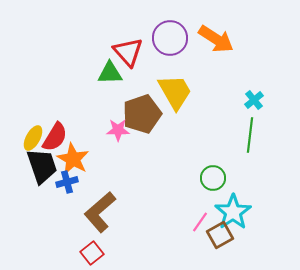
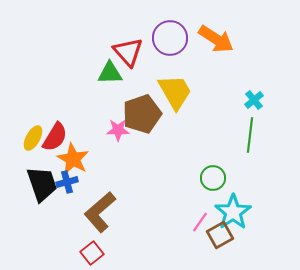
black trapezoid: moved 18 px down
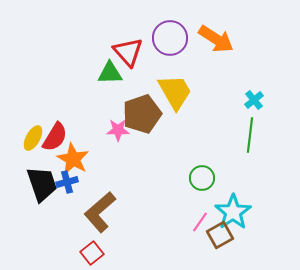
green circle: moved 11 px left
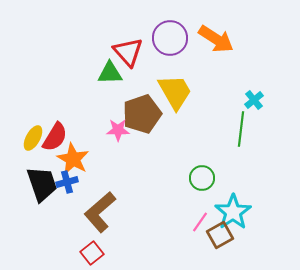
green line: moved 9 px left, 6 px up
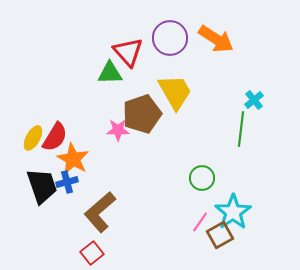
black trapezoid: moved 2 px down
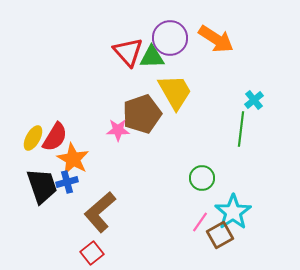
green triangle: moved 42 px right, 16 px up
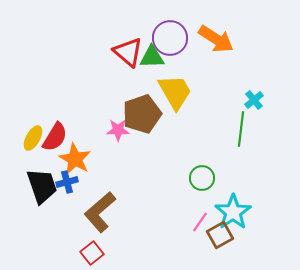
red triangle: rotated 8 degrees counterclockwise
orange star: moved 2 px right
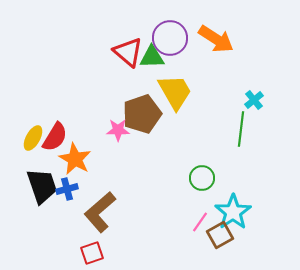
blue cross: moved 7 px down
red square: rotated 20 degrees clockwise
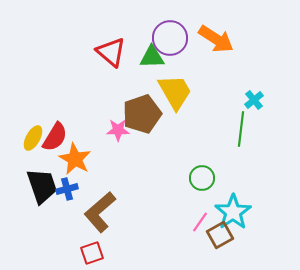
red triangle: moved 17 px left
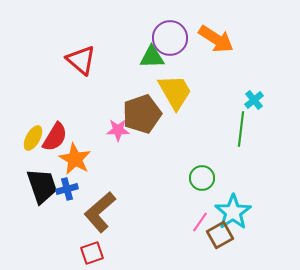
red triangle: moved 30 px left, 8 px down
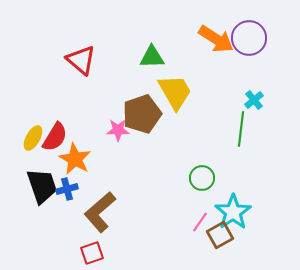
purple circle: moved 79 px right
